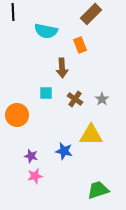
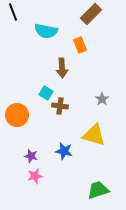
black line: rotated 18 degrees counterclockwise
cyan square: rotated 32 degrees clockwise
brown cross: moved 15 px left, 7 px down; rotated 28 degrees counterclockwise
yellow triangle: moved 3 px right; rotated 15 degrees clockwise
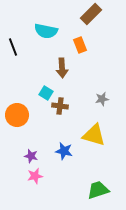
black line: moved 35 px down
gray star: rotated 24 degrees clockwise
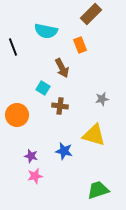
brown arrow: rotated 24 degrees counterclockwise
cyan square: moved 3 px left, 5 px up
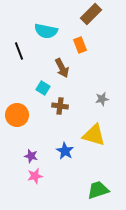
black line: moved 6 px right, 4 px down
blue star: moved 1 px right; rotated 18 degrees clockwise
